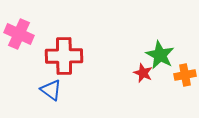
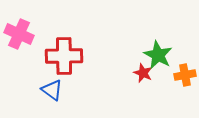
green star: moved 2 px left
blue triangle: moved 1 px right
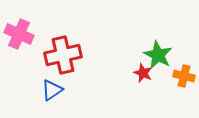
red cross: moved 1 px left, 1 px up; rotated 12 degrees counterclockwise
orange cross: moved 1 px left, 1 px down; rotated 25 degrees clockwise
blue triangle: rotated 50 degrees clockwise
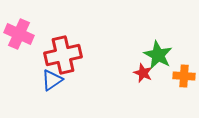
orange cross: rotated 10 degrees counterclockwise
blue triangle: moved 10 px up
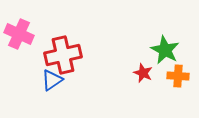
green star: moved 7 px right, 5 px up
orange cross: moved 6 px left
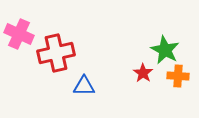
red cross: moved 7 px left, 2 px up
red star: rotated 12 degrees clockwise
blue triangle: moved 32 px right, 6 px down; rotated 35 degrees clockwise
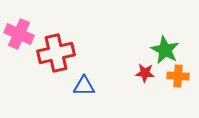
red star: moved 2 px right; rotated 30 degrees counterclockwise
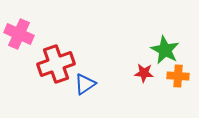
red cross: moved 11 px down; rotated 6 degrees counterclockwise
red star: moved 1 px left
blue triangle: moved 1 px right, 2 px up; rotated 35 degrees counterclockwise
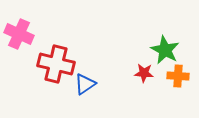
red cross: rotated 33 degrees clockwise
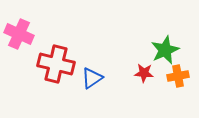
green star: rotated 20 degrees clockwise
orange cross: rotated 15 degrees counterclockwise
blue triangle: moved 7 px right, 6 px up
